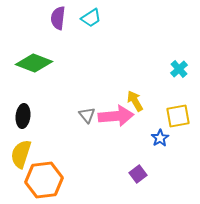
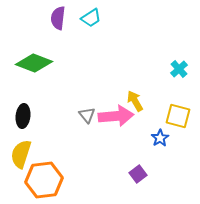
yellow square: rotated 25 degrees clockwise
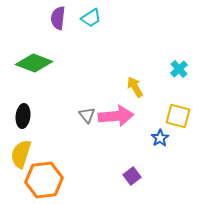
yellow arrow: moved 14 px up
purple square: moved 6 px left, 2 px down
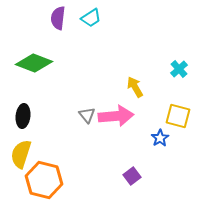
orange hexagon: rotated 21 degrees clockwise
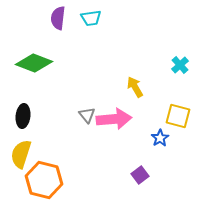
cyan trapezoid: rotated 25 degrees clockwise
cyan cross: moved 1 px right, 4 px up
pink arrow: moved 2 px left, 3 px down
purple square: moved 8 px right, 1 px up
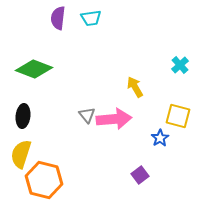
green diamond: moved 6 px down
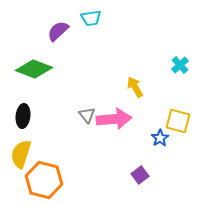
purple semicircle: moved 13 px down; rotated 40 degrees clockwise
yellow square: moved 5 px down
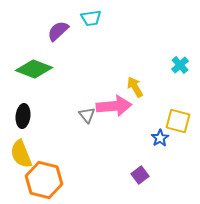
pink arrow: moved 13 px up
yellow semicircle: rotated 40 degrees counterclockwise
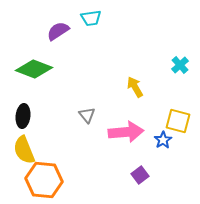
purple semicircle: rotated 10 degrees clockwise
pink arrow: moved 12 px right, 26 px down
blue star: moved 3 px right, 2 px down
yellow semicircle: moved 3 px right, 4 px up
orange hexagon: rotated 9 degrees counterclockwise
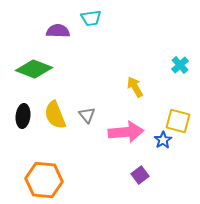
purple semicircle: rotated 35 degrees clockwise
yellow semicircle: moved 31 px right, 35 px up
